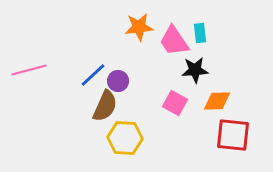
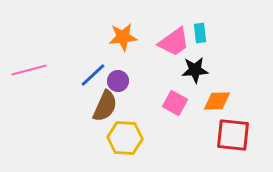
orange star: moved 16 px left, 10 px down
pink trapezoid: moved 1 px down; rotated 92 degrees counterclockwise
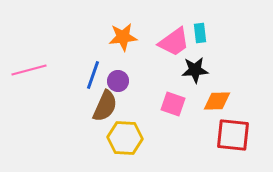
blue line: rotated 28 degrees counterclockwise
pink square: moved 2 px left, 1 px down; rotated 10 degrees counterclockwise
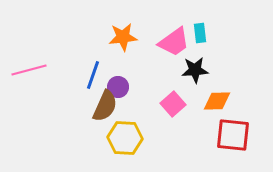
purple circle: moved 6 px down
pink square: rotated 30 degrees clockwise
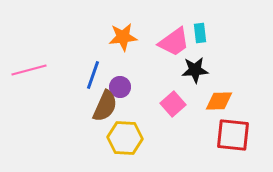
purple circle: moved 2 px right
orange diamond: moved 2 px right
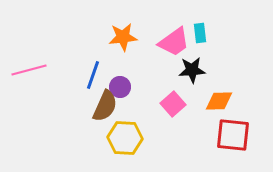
black star: moved 3 px left
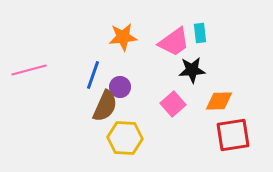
red square: rotated 15 degrees counterclockwise
